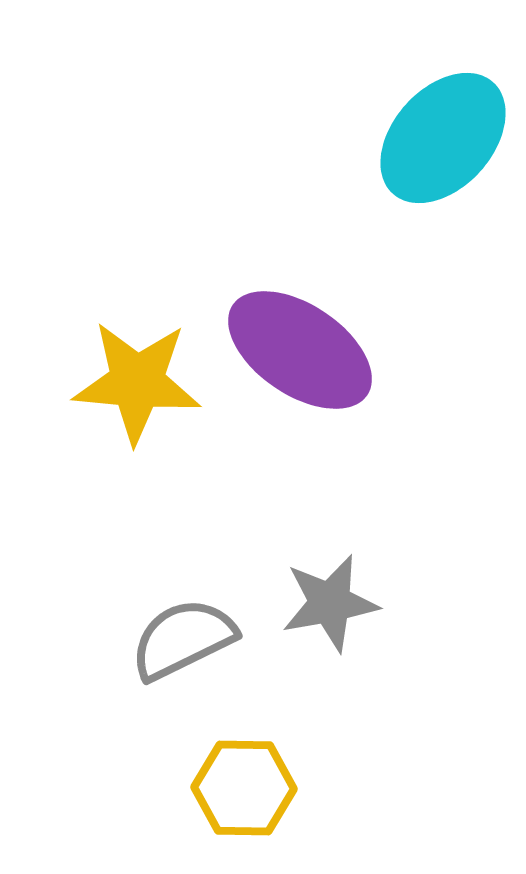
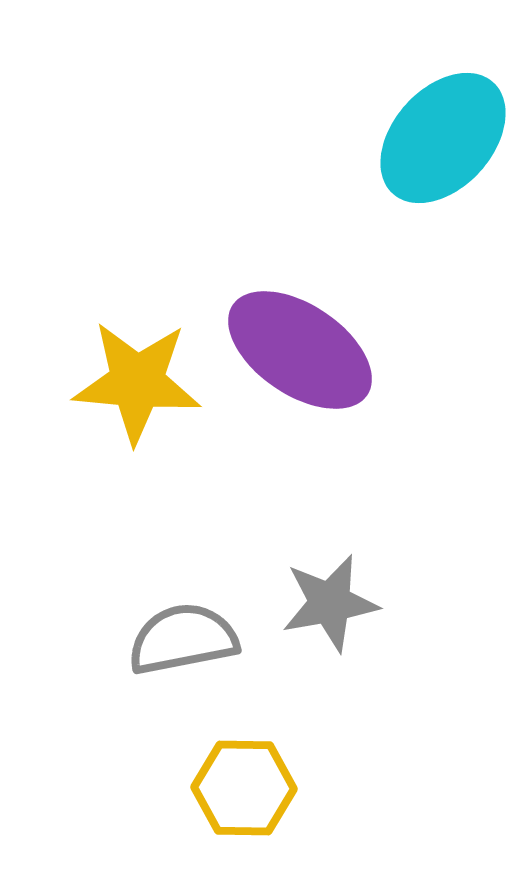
gray semicircle: rotated 15 degrees clockwise
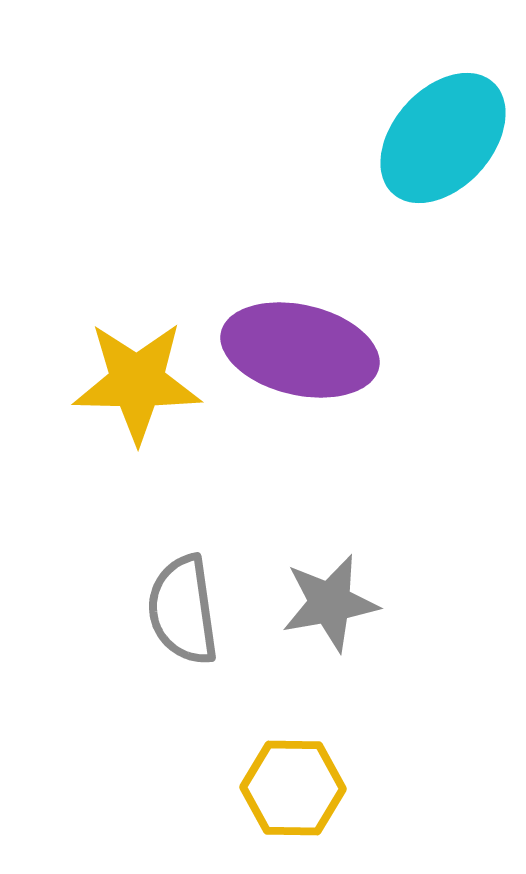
purple ellipse: rotated 21 degrees counterclockwise
yellow star: rotated 4 degrees counterclockwise
gray semicircle: moved 29 px up; rotated 87 degrees counterclockwise
yellow hexagon: moved 49 px right
